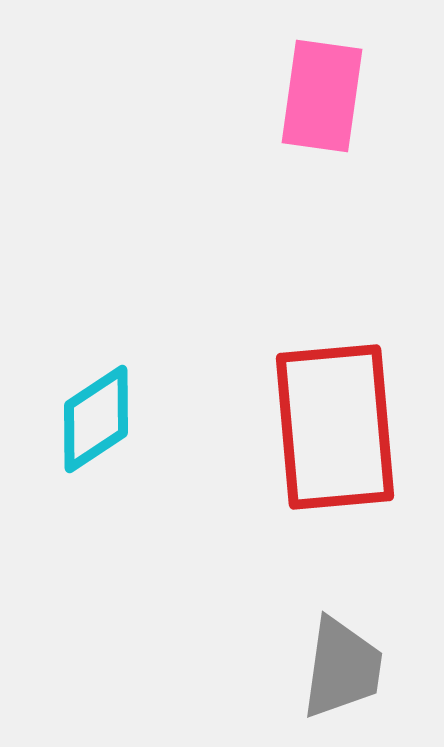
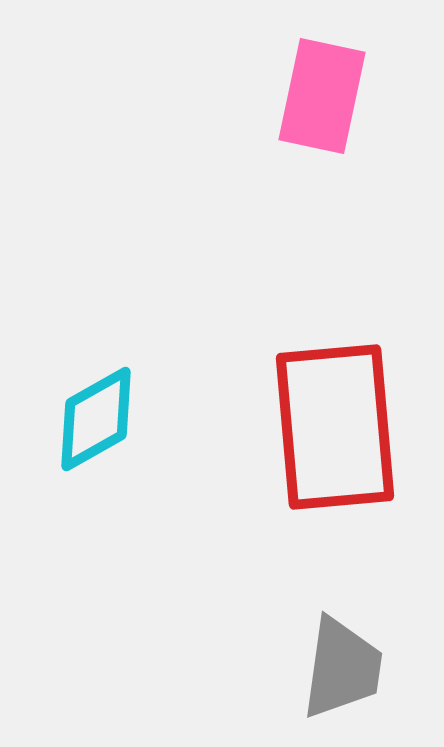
pink rectangle: rotated 4 degrees clockwise
cyan diamond: rotated 4 degrees clockwise
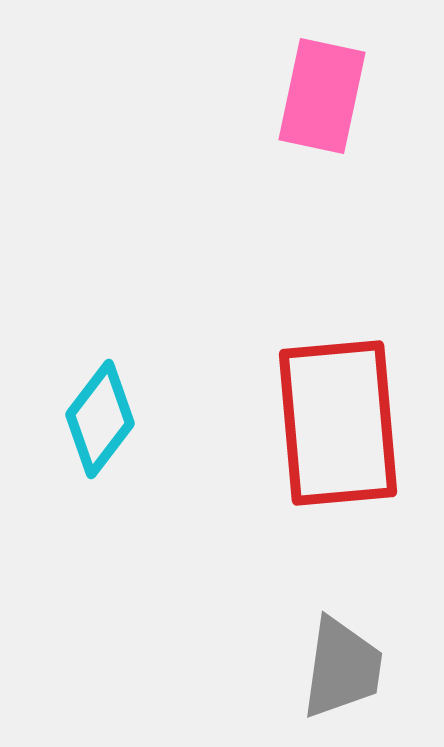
cyan diamond: moved 4 px right; rotated 23 degrees counterclockwise
red rectangle: moved 3 px right, 4 px up
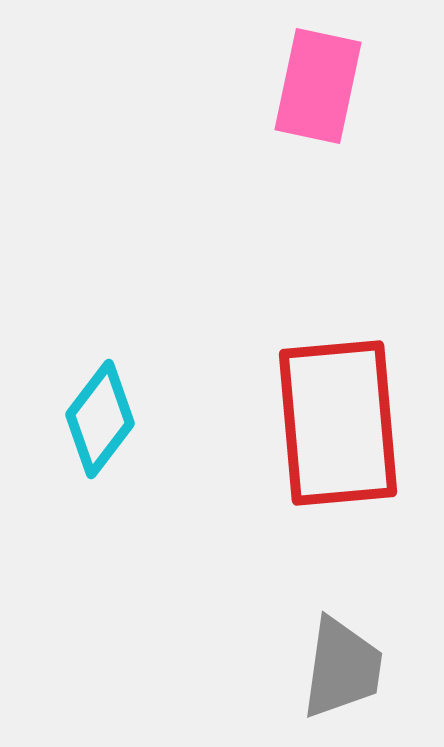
pink rectangle: moved 4 px left, 10 px up
